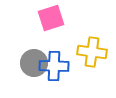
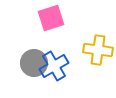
yellow cross: moved 6 px right, 2 px up
blue cross: rotated 32 degrees counterclockwise
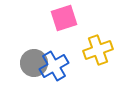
pink square: moved 13 px right
yellow cross: rotated 28 degrees counterclockwise
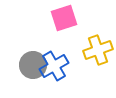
gray circle: moved 1 px left, 2 px down
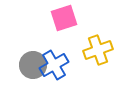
blue cross: moved 1 px up
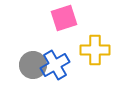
yellow cross: moved 3 px left; rotated 20 degrees clockwise
blue cross: moved 1 px right
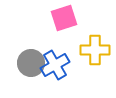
gray circle: moved 2 px left, 2 px up
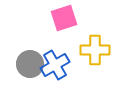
gray circle: moved 1 px left, 1 px down
